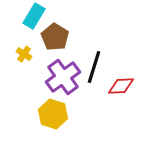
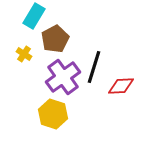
brown pentagon: moved 2 px down; rotated 12 degrees clockwise
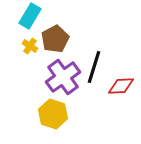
cyan rectangle: moved 4 px left
yellow cross: moved 6 px right, 8 px up
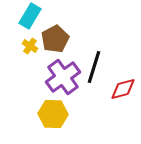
red diamond: moved 2 px right, 3 px down; rotated 12 degrees counterclockwise
yellow hexagon: rotated 16 degrees counterclockwise
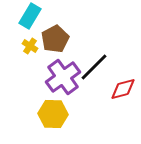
black line: rotated 28 degrees clockwise
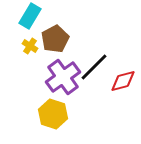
red diamond: moved 8 px up
yellow hexagon: rotated 16 degrees clockwise
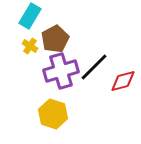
purple cross: moved 2 px left, 6 px up; rotated 20 degrees clockwise
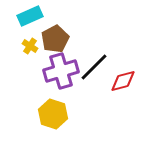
cyan rectangle: rotated 35 degrees clockwise
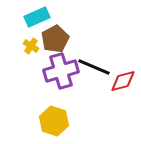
cyan rectangle: moved 7 px right, 1 px down
yellow cross: moved 1 px right
black line: rotated 68 degrees clockwise
yellow hexagon: moved 1 px right, 7 px down
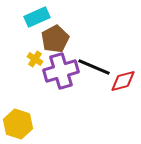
yellow cross: moved 4 px right, 13 px down
yellow hexagon: moved 36 px left, 3 px down
